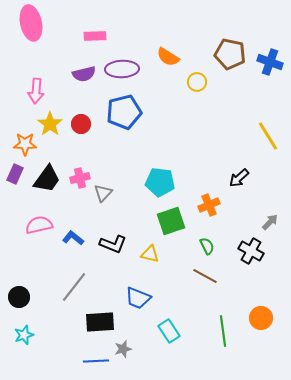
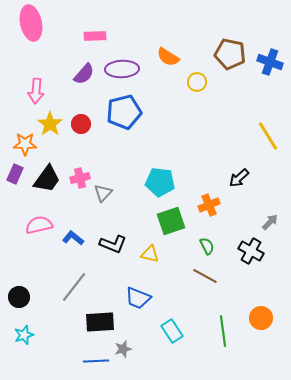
purple semicircle: rotated 35 degrees counterclockwise
cyan rectangle: moved 3 px right
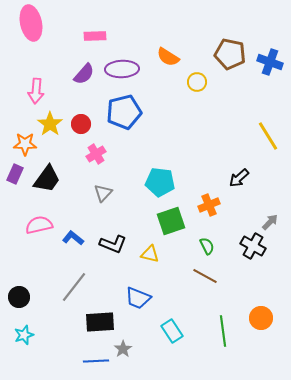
pink cross: moved 16 px right, 24 px up; rotated 18 degrees counterclockwise
black cross: moved 2 px right, 5 px up
gray star: rotated 18 degrees counterclockwise
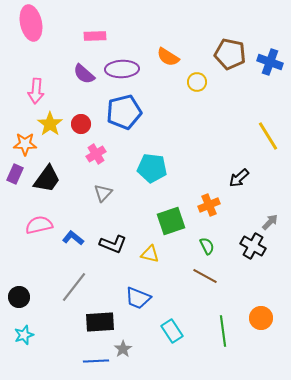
purple semicircle: rotated 90 degrees clockwise
cyan pentagon: moved 8 px left, 14 px up
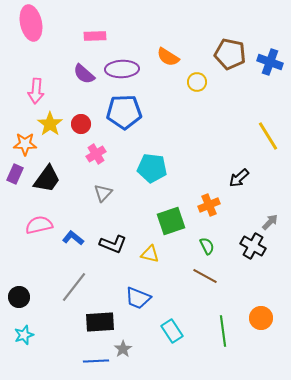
blue pentagon: rotated 12 degrees clockwise
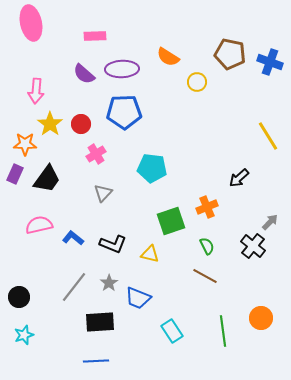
orange cross: moved 2 px left, 2 px down
black cross: rotated 10 degrees clockwise
gray star: moved 14 px left, 66 px up
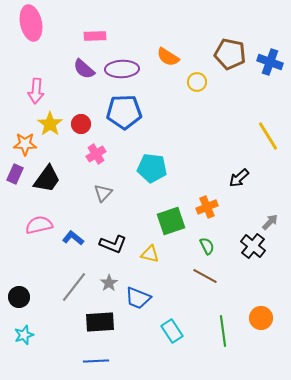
purple semicircle: moved 5 px up
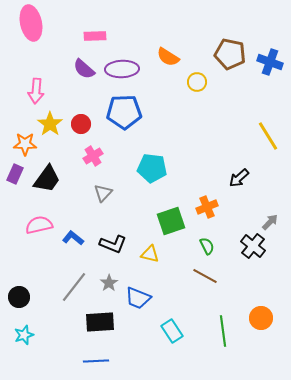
pink cross: moved 3 px left, 2 px down
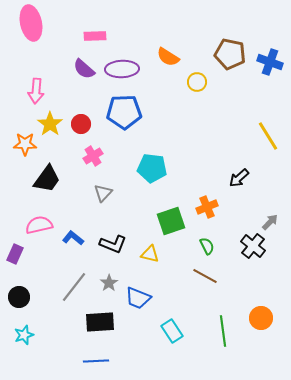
purple rectangle: moved 80 px down
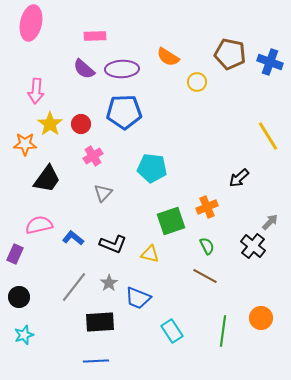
pink ellipse: rotated 24 degrees clockwise
green line: rotated 16 degrees clockwise
